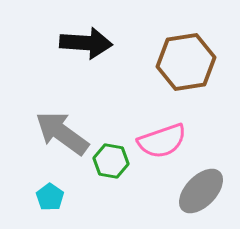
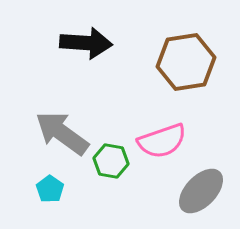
cyan pentagon: moved 8 px up
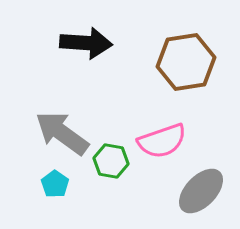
cyan pentagon: moved 5 px right, 5 px up
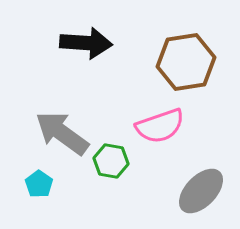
pink semicircle: moved 2 px left, 15 px up
cyan pentagon: moved 16 px left
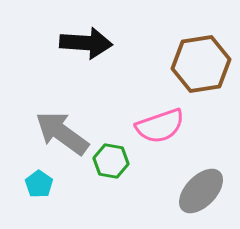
brown hexagon: moved 15 px right, 2 px down
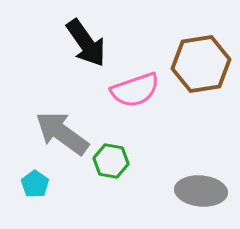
black arrow: rotated 51 degrees clockwise
pink semicircle: moved 25 px left, 36 px up
cyan pentagon: moved 4 px left
gray ellipse: rotated 51 degrees clockwise
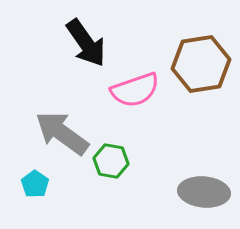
gray ellipse: moved 3 px right, 1 px down
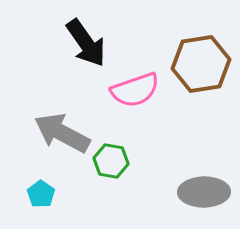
gray arrow: rotated 8 degrees counterclockwise
cyan pentagon: moved 6 px right, 10 px down
gray ellipse: rotated 6 degrees counterclockwise
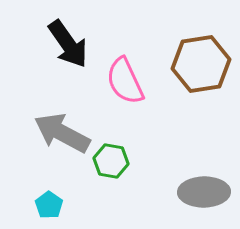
black arrow: moved 18 px left, 1 px down
pink semicircle: moved 10 px left, 9 px up; rotated 84 degrees clockwise
cyan pentagon: moved 8 px right, 11 px down
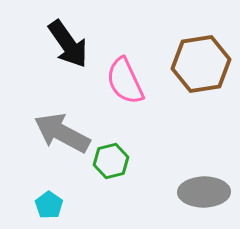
green hexagon: rotated 24 degrees counterclockwise
